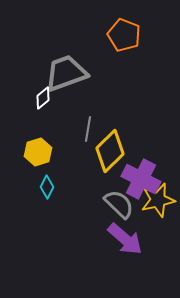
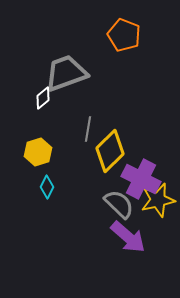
purple arrow: moved 3 px right, 2 px up
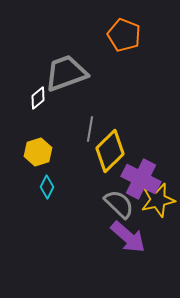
white diamond: moved 5 px left
gray line: moved 2 px right
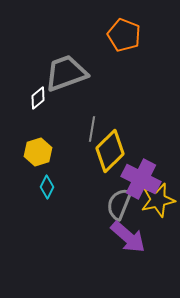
gray line: moved 2 px right
gray semicircle: rotated 112 degrees counterclockwise
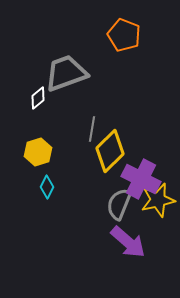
purple arrow: moved 5 px down
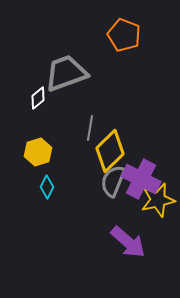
gray line: moved 2 px left, 1 px up
gray semicircle: moved 6 px left, 23 px up
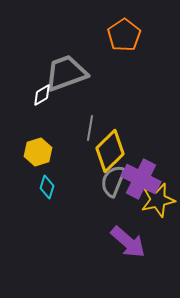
orange pentagon: rotated 16 degrees clockwise
white diamond: moved 4 px right, 3 px up; rotated 10 degrees clockwise
cyan diamond: rotated 10 degrees counterclockwise
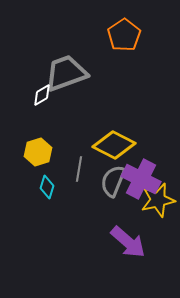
gray line: moved 11 px left, 41 px down
yellow diamond: moved 4 px right, 6 px up; rotated 72 degrees clockwise
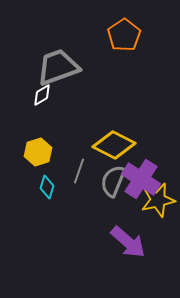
gray trapezoid: moved 8 px left, 6 px up
gray line: moved 2 px down; rotated 10 degrees clockwise
purple cross: rotated 6 degrees clockwise
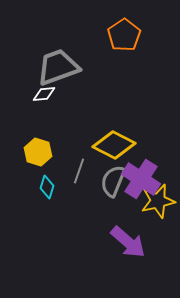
white diamond: moved 2 px right, 1 px up; rotated 25 degrees clockwise
yellow hexagon: rotated 24 degrees counterclockwise
yellow star: moved 1 px down
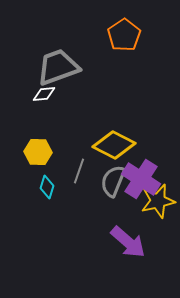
yellow hexagon: rotated 16 degrees counterclockwise
